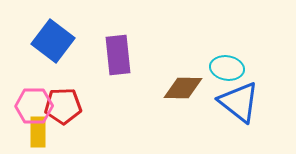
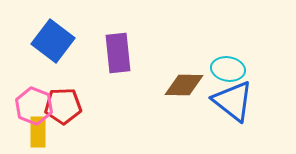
purple rectangle: moved 2 px up
cyan ellipse: moved 1 px right, 1 px down
brown diamond: moved 1 px right, 3 px up
blue triangle: moved 6 px left, 1 px up
pink hexagon: rotated 21 degrees clockwise
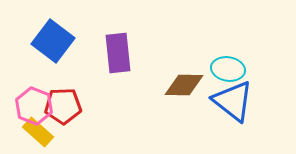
yellow rectangle: rotated 48 degrees counterclockwise
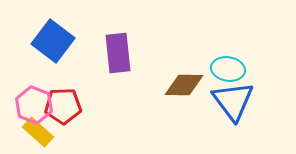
blue triangle: rotated 15 degrees clockwise
pink hexagon: moved 1 px up
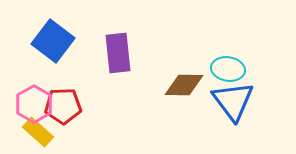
pink hexagon: moved 1 px up; rotated 9 degrees clockwise
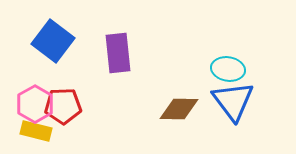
brown diamond: moved 5 px left, 24 px down
pink hexagon: moved 1 px right
yellow rectangle: moved 2 px left, 1 px up; rotated 28 degrees counterclockwise
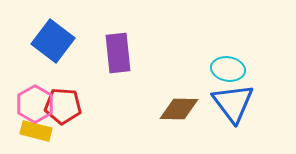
blue triangle: moved 2 px down
red pentagon: rotated 6 degrees clockwise
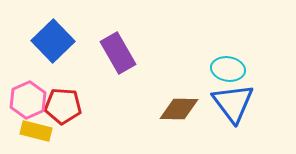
blue square: rotated 9 degrees clockwise
purple rectangle: rotated 24 degrees counterclockwise
pink hexagon: moved 7 px left, 4 px up; rotated 6 degrees clockwise
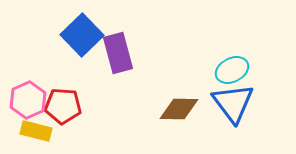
blue square: moved 29 px right, 6 px up
purple rectangle: rotated 15 degrees clockwise
cyan ellipse: moved 4 px right, 1 px down; rotated 36 degrees counterclockwise
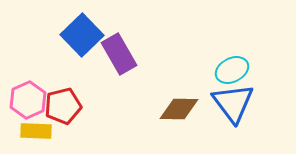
purple rectangle: moved 1 px right, 1 px down; rotated 15 degrees counterclockwise
red pentagon: rotated 18 degrees counterclockwise
yellow rectangle: rotated 12 degrees counterclockwise
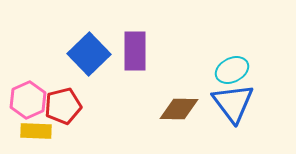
blue square: moved 7 px right, 19 px down
purple rectangle: moved 16 px right, 3 px up; rotated 30 degrees clockwise
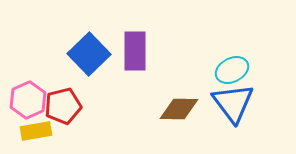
yellow rectangle: rotated 12 degrees counterclockwise
